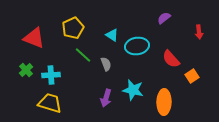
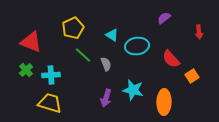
red triangle: moved 3 px left, 4 px down
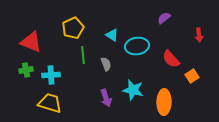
red arrow: moved 3 px down
green line: rotated 42 degrees clockwise
green cross: rotated 32 degrees clockwise
purple arrow: rotated 36 degrees counterclockwise
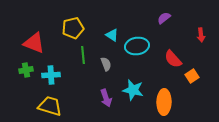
yellow pentagon: rotated 10 degrees clockwise
red arrow: moved 2 px right
red triangle: moved 3 px right, 1 px down
red semicircle: moved 2 px right
yellow trapezoid: moved 3 px down
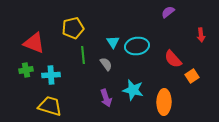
purple semicircle: moved 4 px right, 6 px up
cyan triangle: moved 1 px right, 7 px down; rotated 24 degrees clockwise
gray semicircle: rotated 16 degrees counterclockwise
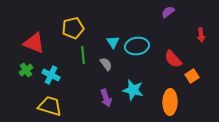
green cross: rotated 24 degrees counterclockwise
cyan cross: rotated 30 degrees clockwise
orange ellipse: moved 6 px right
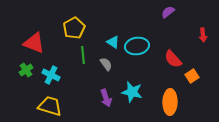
yellow pentagon: moved 1 px right; rotated 15 degrees counterclockwise
red arrow: moved 2 px right
cyan triangle: rotated 24 degrees counterclockwise
cyan star: moved 1 px left, 2 px down
